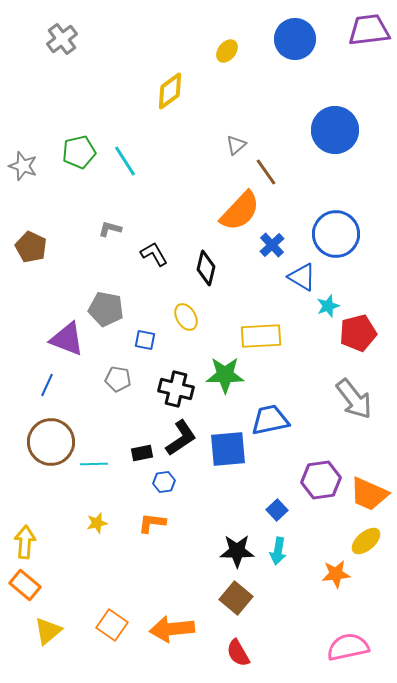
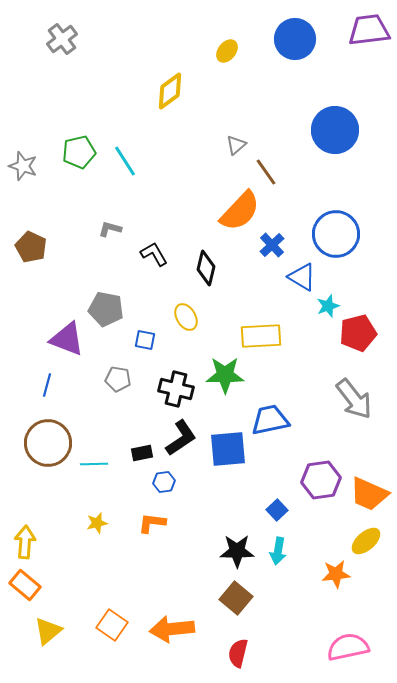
blue line at (47, 385): rotated 10 degrees counterclockwise
brown circle at (51, 442): moved 3 px left, 1 px down
red semicircle at (238, 653): rotated 44 degrees clockwise
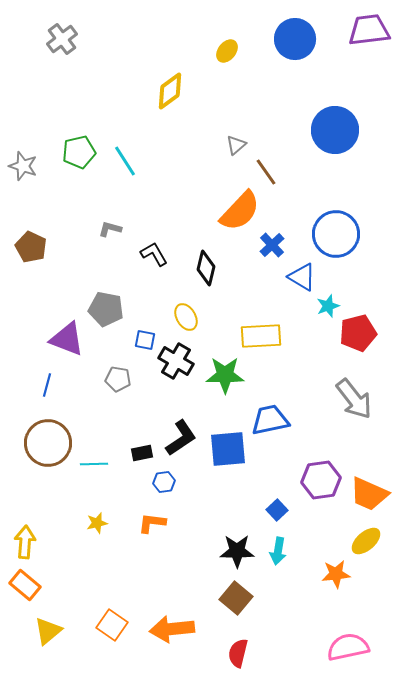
black cross at (176, 389): moved 28 px up; rotated 16 degrees clockwise
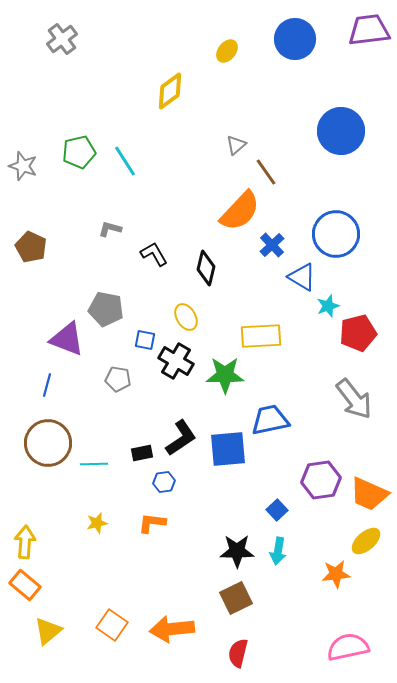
blue circle at (335, 130): moved 6 px right, 1 px down
brown square at (236, 598): rotated 24 degrees clockwise
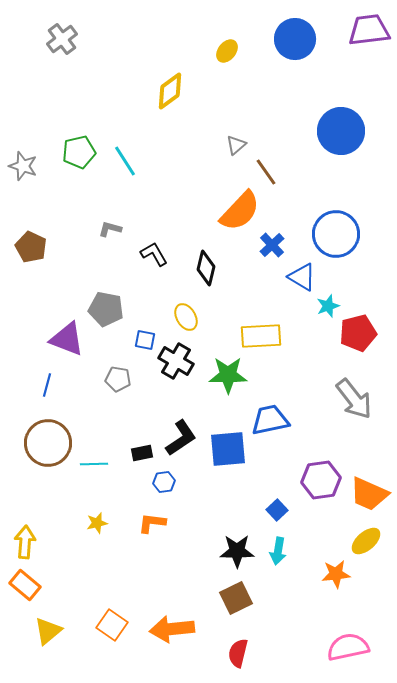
green star at (225, 375): moved 3 px right
